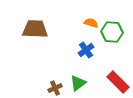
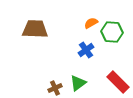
orange semicircle: rotated 48 degrees counterclockwise
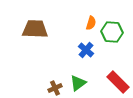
orange semicircle: rotated 136 degrees clockwise
blue cross: rotated 14 degrees counterclockwise
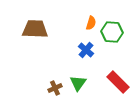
green triangle: rotated 18 degrees counterclockwise
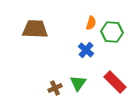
red rectangle: moved 3 px left
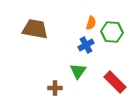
brown trapezoid: rotated 8 degrees clockwise
blue cross: moved 5 px up; rotated 21 degrees clockwise
green triangle: moved 12 px up
brown cross: rotated 24 degrees clockwise
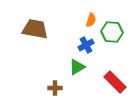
orange semicircle: moved 3 px up
green triangle: moved 1 px left, 4 px up; rotated 24 degrees clockwise
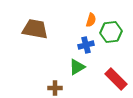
green hexagon: moved 1 px left; rotated 10 degrees counterclockwise
blue cross: rotated 14 degrees clockwise
red rectangle: moved 1 px right, 3 px up
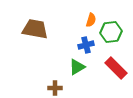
red rectangle: moved 11 px up
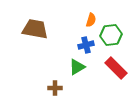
green hexagon: moved 3 px down
